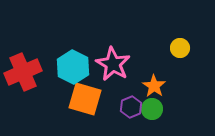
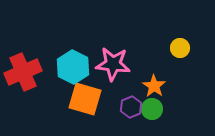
pink star: rotated 24 degrees counterclockwise
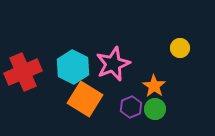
pink star: rotated 28 degrees counterclockwise
orange square: rotated 16 degrees clockwise
green circle: moved 3 px right
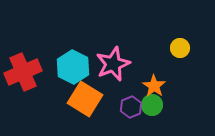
green circle: moved 3 px left, 4 px up
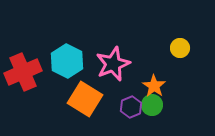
cyan hexagon: moved 6 px left, 6 px up
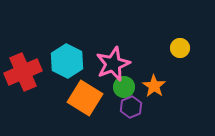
orange square: moved 1 px up
green circle: moved 28 px left, 18 px up
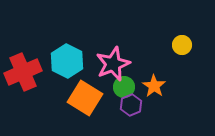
yellow circle: moved 2 px right, 3 px up
purple hexagon: moved 2 px up
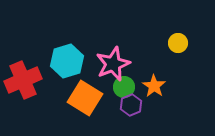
yellow circle: moved 4 px left, 2 px up
cyan hexagon: rotated 16 degrees clockwise
red cross: moved 8 px down
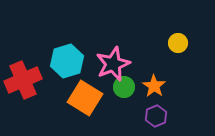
purple hexagon: moved 25 px right, 11 px down
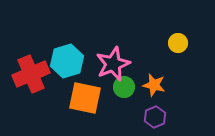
red cross: moved 8 px right, 6 px up
orange star: moved 1 px up; rotated 20 degrees counterclockwise
orange square: rotated 20 degrees counterclockwise
purple hexagon: moved 1 px left, 1 px down
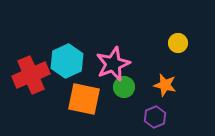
cyan hexagon: rotated 8 degrees counterclockwise
red cross: moved 1 px down
orange star: moved 11 px right
orange square: moved 1 px left, 1 px down
